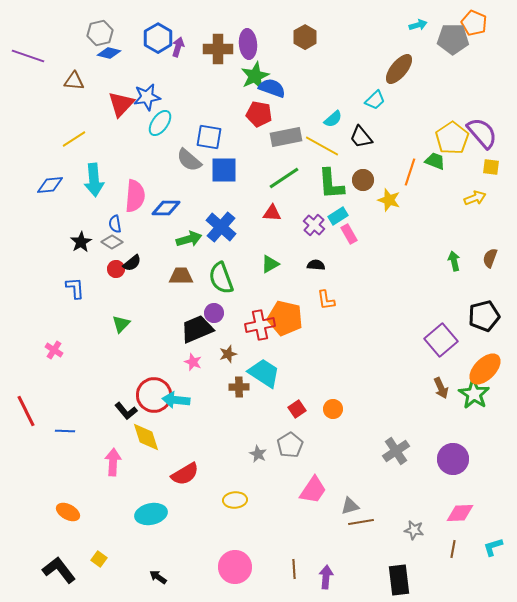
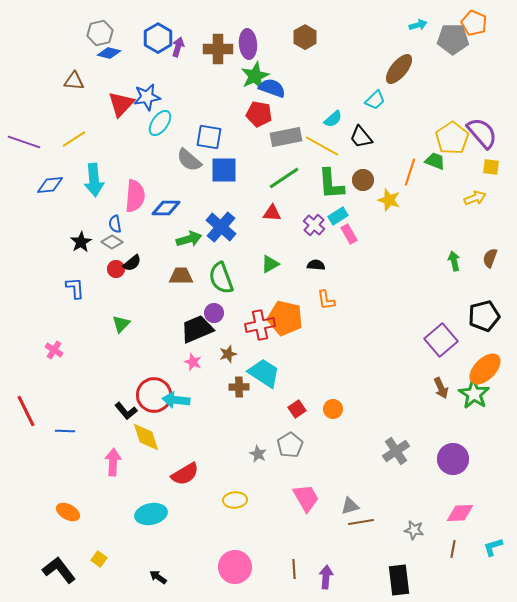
purple line at (28, 56): moved 4 px left, 86 px down
pink trapezoid at (313, 490): moved 7 px left, 8 px down; rotated 64 degrees counterclockwise
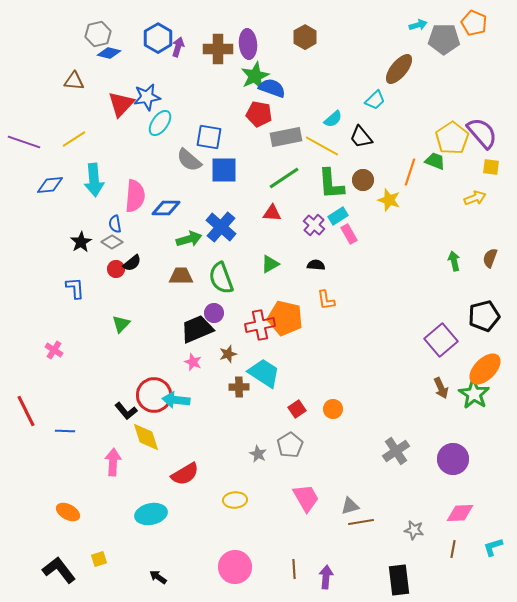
gray hexagon at (100, 33): moved 2 px left, 1 px down
gray pentagon at (453, 39): moved 9 px left
yellow square at (99, 559): rotated 35 degrees clockwise
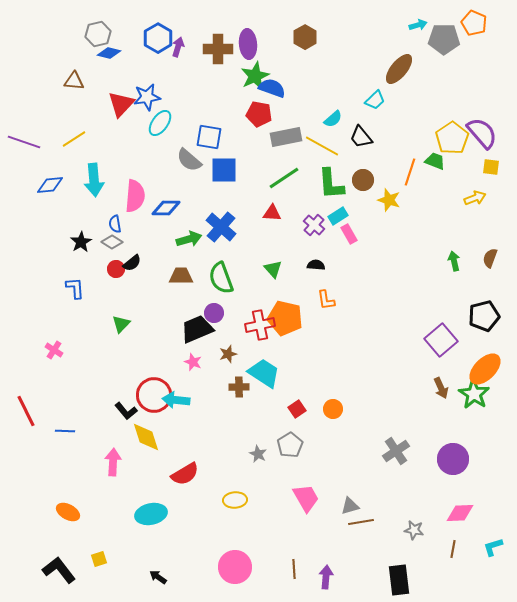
green triangle at (270, 264): moved 3 px right, 5 px down; rotated 42 degrees counterclockwise
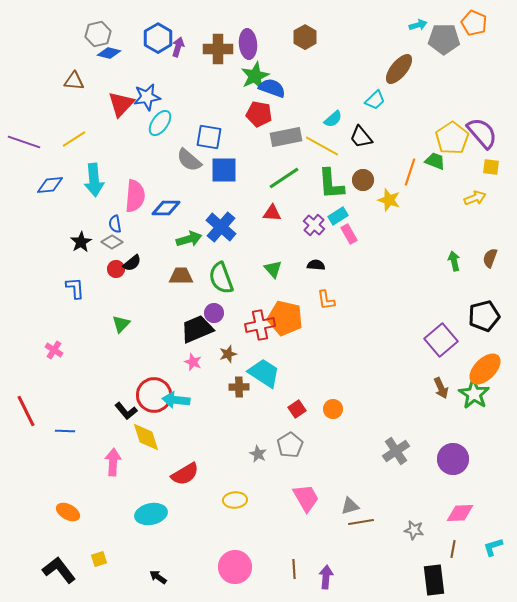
black rectangle at (399, 580): moved 35 px right
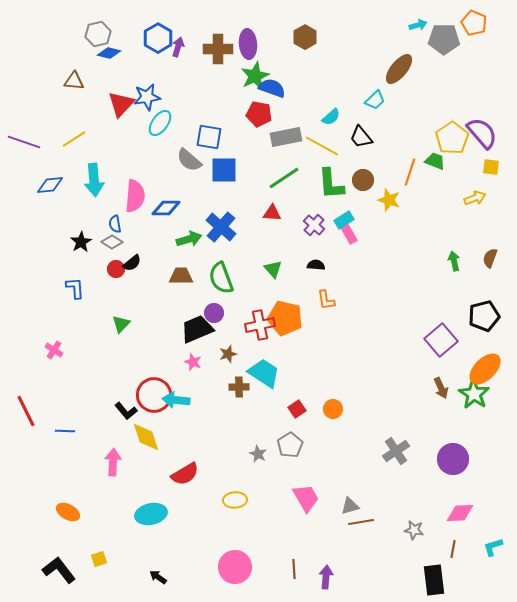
cyan semicircle at (333, 119): moved 2 px left, 2 px up
cyan rectangle at (338, 216): moved 6 px right, 4 px down
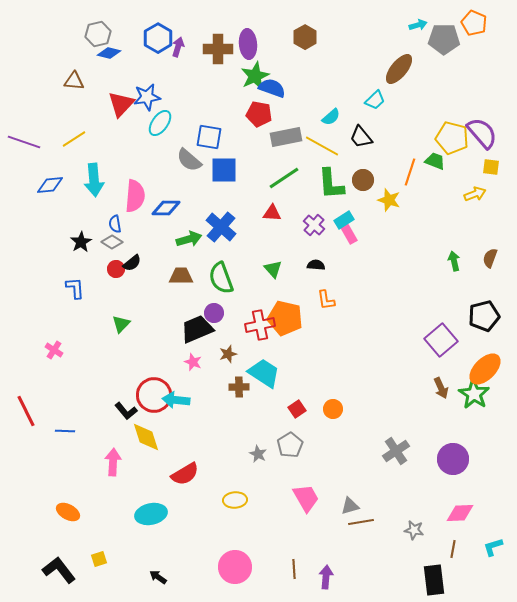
yellow pentagon at (452, 138): rotated 24 degrees counterclockwise
yellow arrow at (475, 198): moved 4 px up
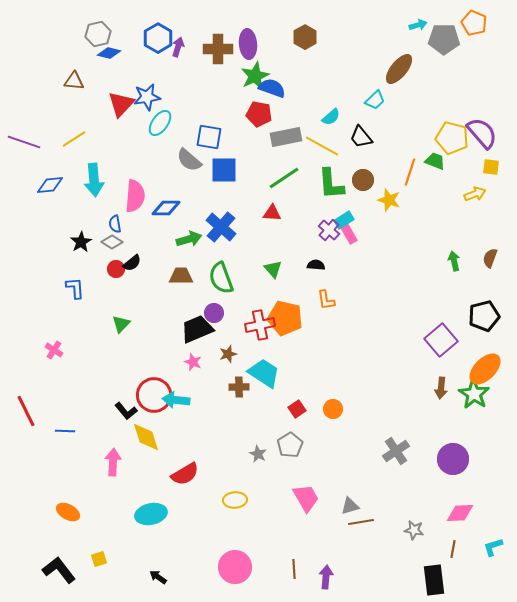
purple cross at (314, 225): moved 15 px right, 5 px down
brown arrow at (441, 388): rotated 30 degrees clockwise
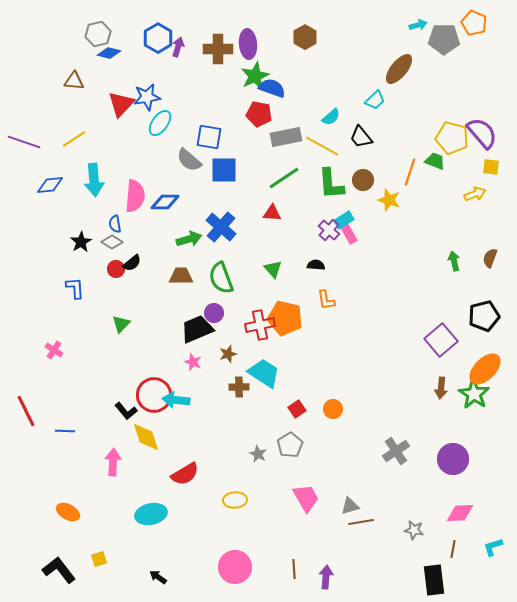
blue diamond at (166, 208): moved 1 px left, 6 px up
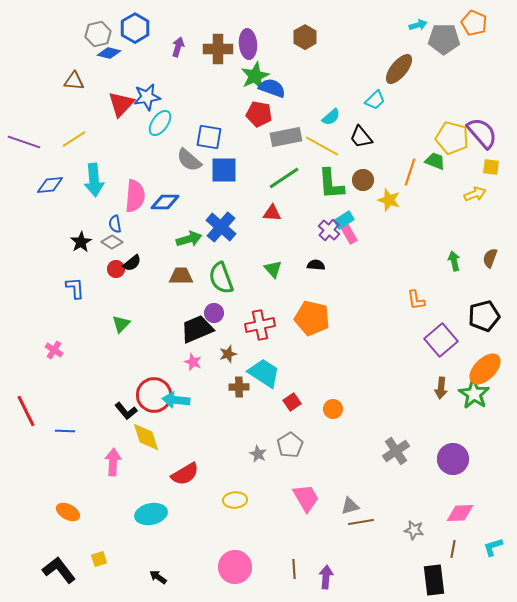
blue hexagon at (158, 38): moved 23 px left, 10 px up
orange L-shape at (326, 300): moved 90 px right
orange pentagon at (285, 318): moved 27 px right
red square at (297, 409): moved 5 px left, 7 px up
